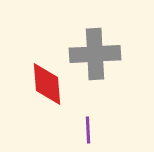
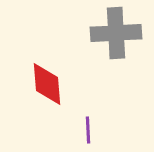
gray cross: moved 21 px right, 21 px up
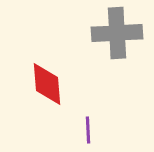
gray cross: moved 1 px right
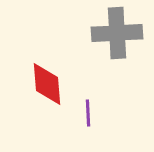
purple line: moved 17 px up
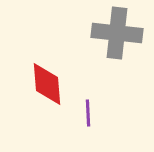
gray cross: rotated 9 degrees clockwise
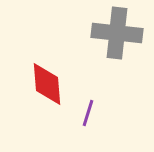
purple line: rotated 20 degrees clockwise
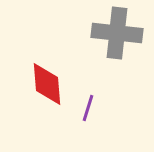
purple line: moved 5 px up
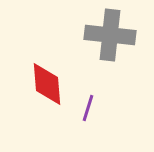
gray cross: moved 7 px left, 2 px down
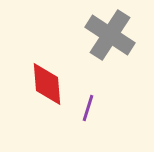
gray cross: rotated 27 degrees clockwise
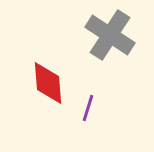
red diamond: moved 1 px right, 1 px up
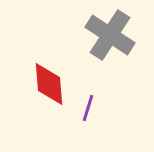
red diamond: moved 1 px right, 1 px down
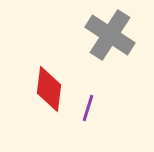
red diamond: moved 5 px down; rotated 12 degrees clockwise
